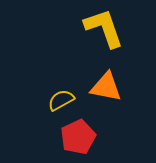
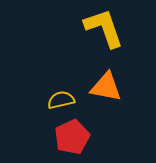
yellow semicircle: rotated 16 degrees clockwise
red pentagon: moved 6 px left
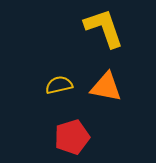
yellow semicircle: moved 2 px left, 15 px up
red pentagon: rotated 8 degrees clockwise
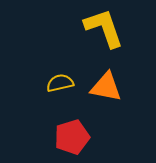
yellow semicircle: moved 1 px right, 2 px up
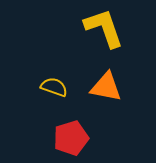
yellow semicircle: moved 6 px left, 4 px down; rotated 32 degrees clockwise
red pentagon: moved 1 px left, 1 px down
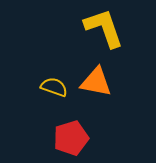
orange triangle: moved 10 px left, 5 px up
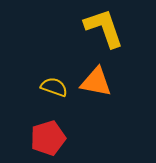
red pentagon: moved 23 px left
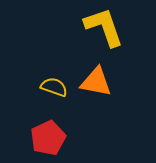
yellow L-shape: moved 1 px up
red pentagon: rotated 8 degrees counterclockwise
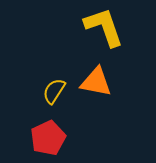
yellow semicircle: moved 4 px down; rotated 76 degrees counterclockwise
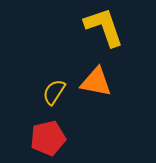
yellow semicircle: moved 1 px down
red pentagon: rotated 12 degrees clockwise
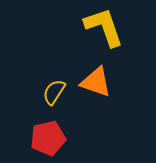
orange triangle: rotated 8 degrees clockwise
